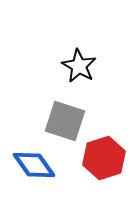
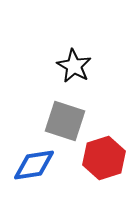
black star: moved 5 px left
blue diamond: rotated 63 degrees counterclockwise
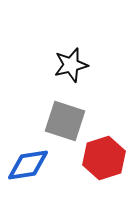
black star: moved 3 px left, 1 px up; rotated 28 degrees clockwise
blue diamond: moved 6 px left
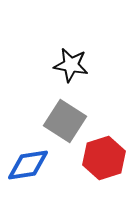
black star: rotated 24 degrees clockwise
gray square: rotated 15 degrees clockwise
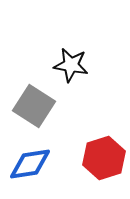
gray square: moved 31 px left, 15 px up
blue diamond: moved 2 px right, 1 px up
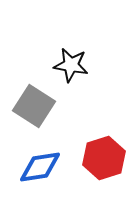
blue diamond: moved 10 px right, 3 px down
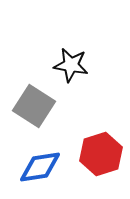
red hexagon: moved 3 px left, 4 px up
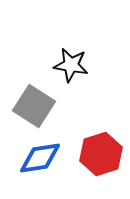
blue diamond: moved 9 px up
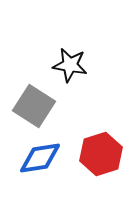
black star: moved 1 px left
